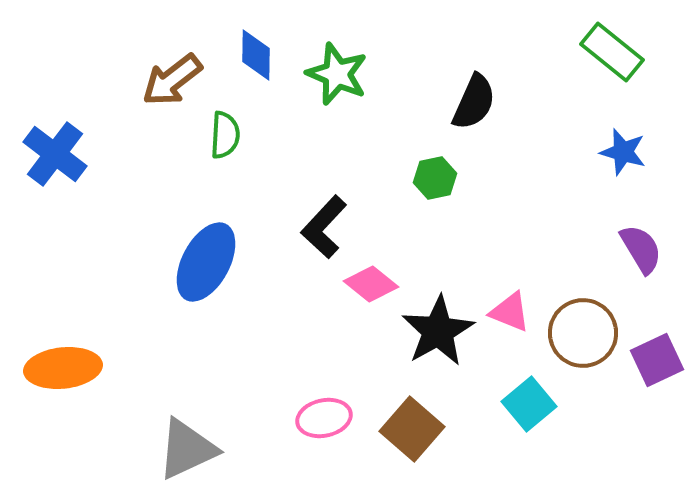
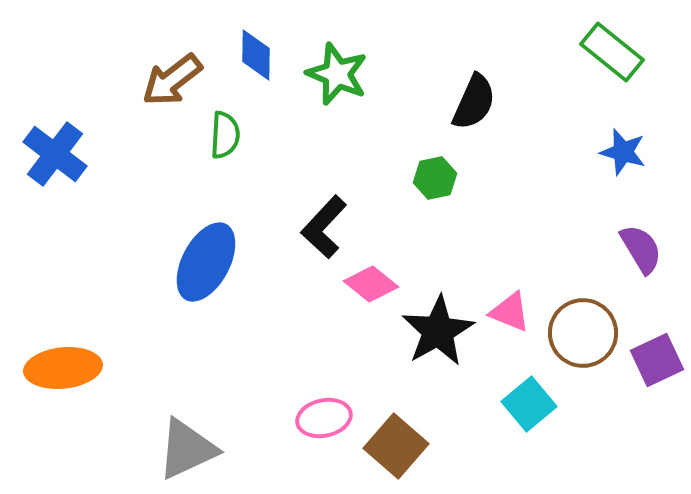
brown square: moved 16 px left, 17 px down
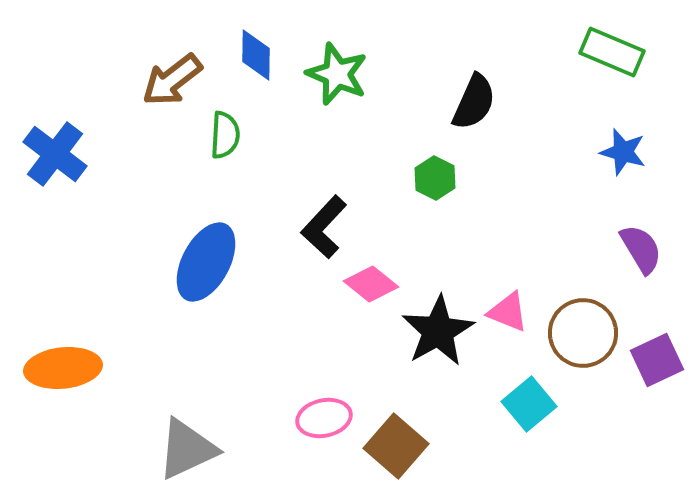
green rectangle: rotated 16 degrees counterclockwise
green hexagon: rotated 21 degrees counterclockwise
pink triangle: moved 2 px left
